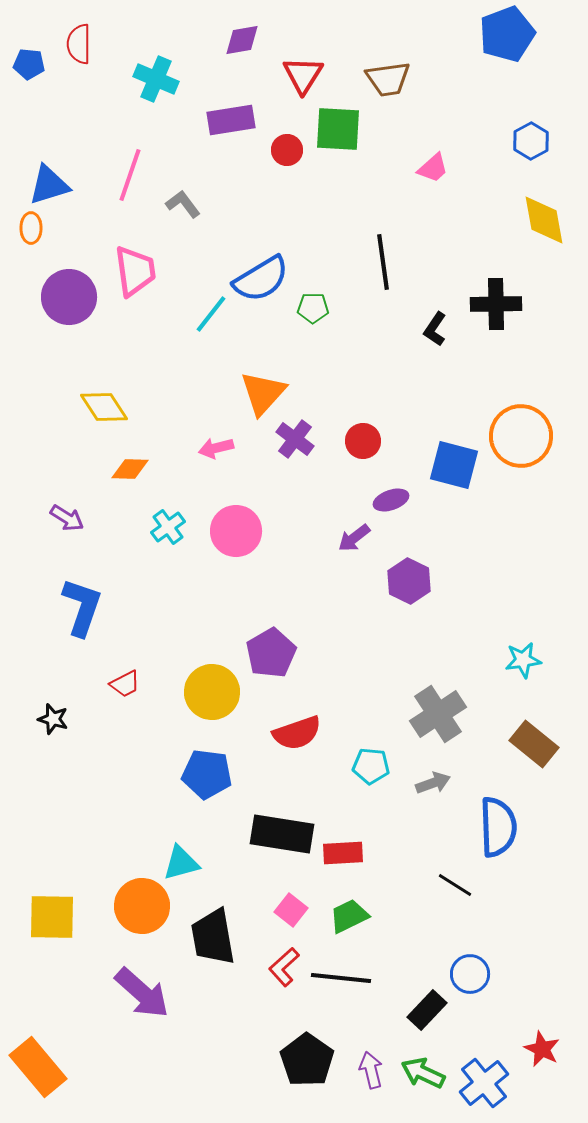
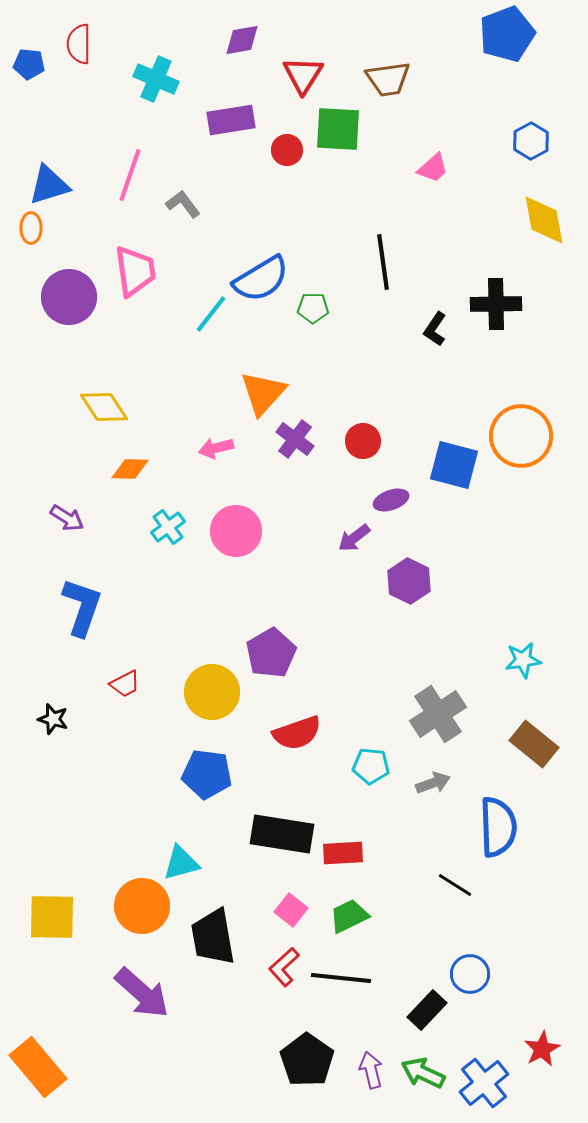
red star at (542, 1049): rotated 18 degrees clockwise
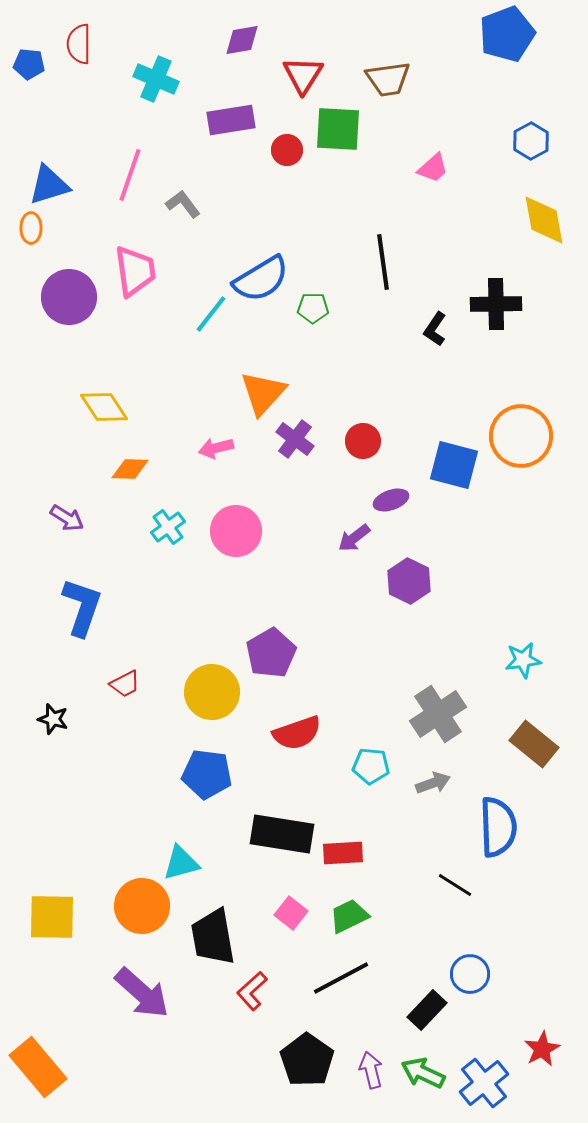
pink square at (291, 910): moved 3 px down
red L-shape at (284, 967): moved 32 px left, 24 px down
black line at (341, 978): rotated 34 degrees counterclockwise
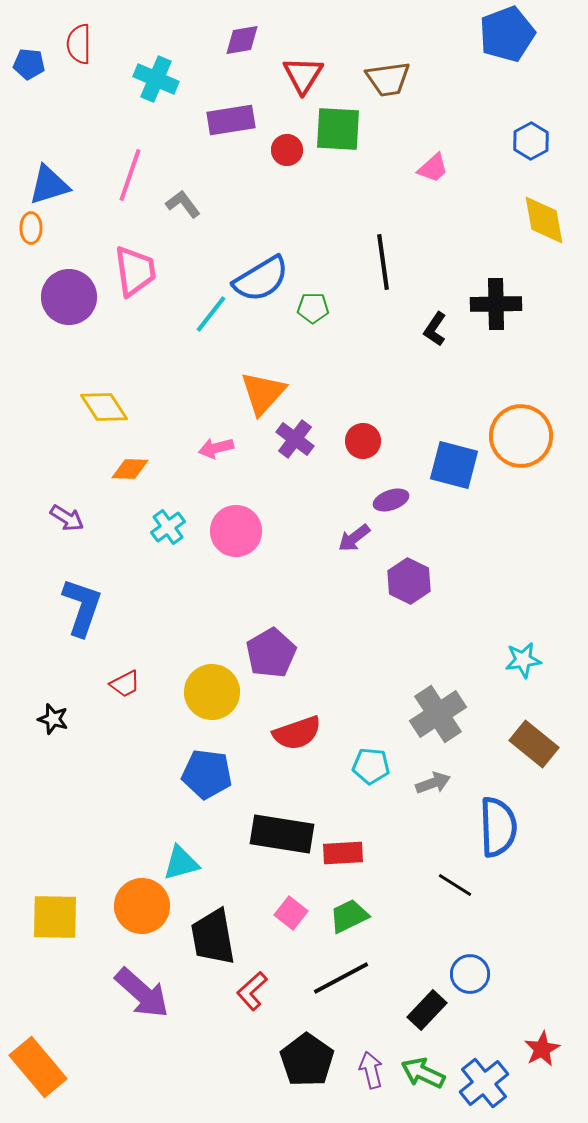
yellow square at (52, 917): moved 3 px right
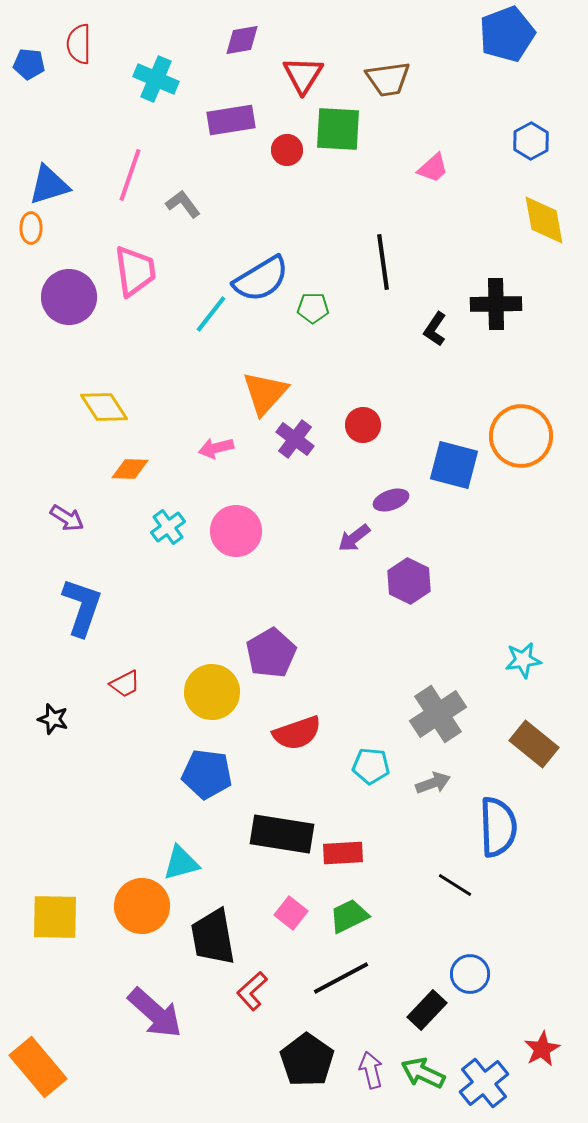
orange triangle at (263, 393): moved 2 px right
red circle at (363, 441): moved 16 px up
purple arrow at (142, 993): moved 13 px right, 20 px down
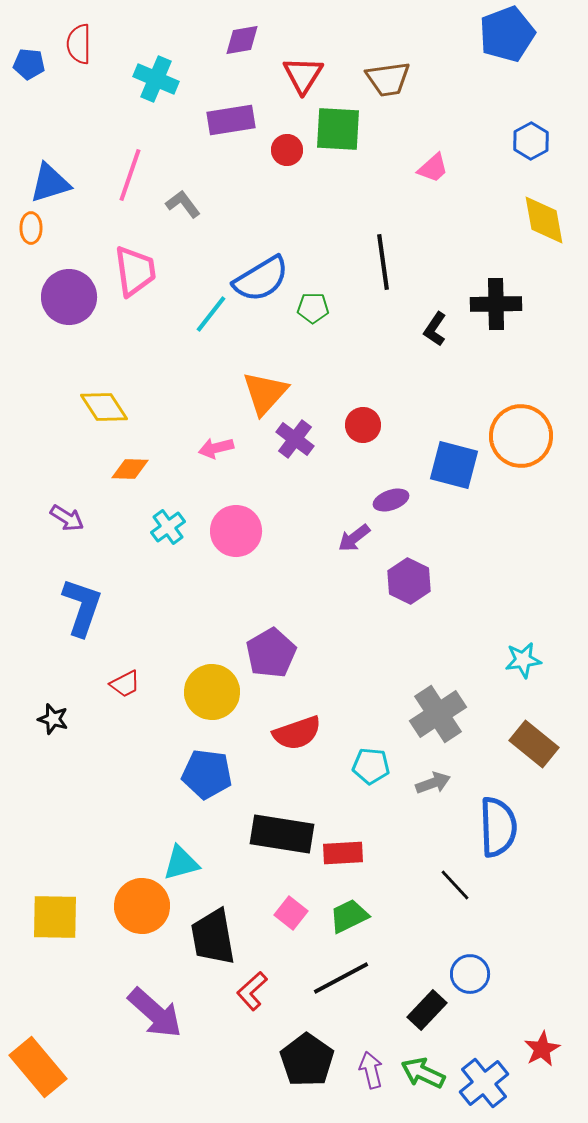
blue triangle at (49, 185): moved 1 px right, 2 px up
black line at (455, 885): rotated 15 degrees clockwise
